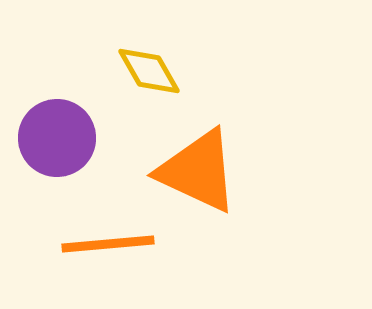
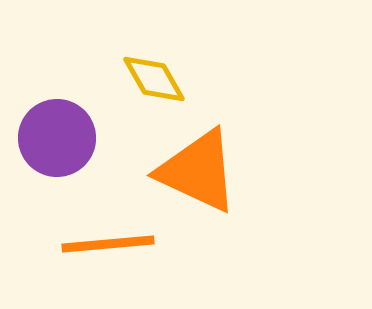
yellow diamond: moved 5 px right, 8 px down
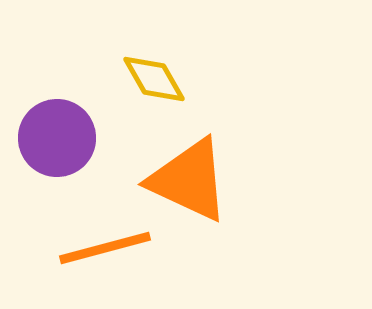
orange triangle: moved 9 px left, 9 px down
orange line: moved 3 px left, 4 px down; rotated 10 degrees counterclockwise
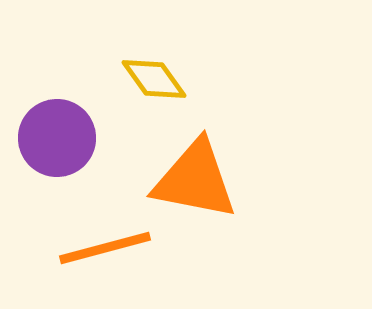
yellow diamond: rotated 6 degrees counterclockwise
orange triangle: moved 6 px right; rotated 14 degrees counterclockwise
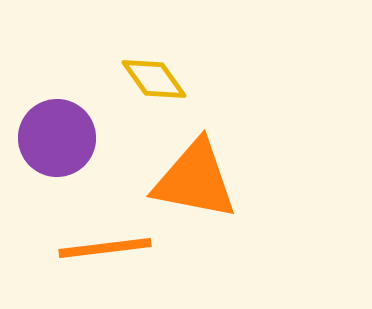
orange line: rotated 8 degrees clockwise
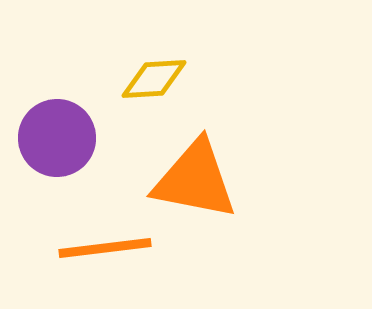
yellow diamond: rotated 58 degrees counterclockwise
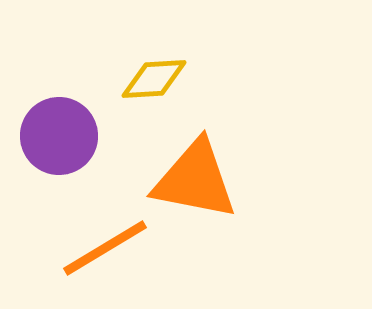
purple circle: moved 2 px right, 2 px up
orange line: rotated 24 degrees counterclockwise
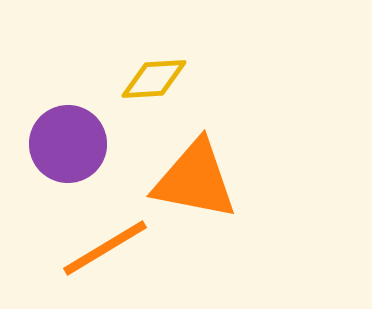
purple circle: moved 9 px right, 8 px down
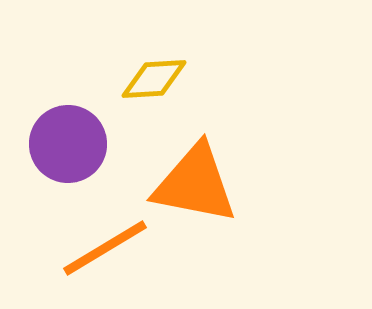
orange triangle: moved 4 px down
